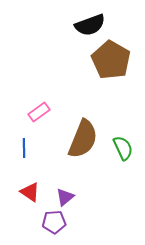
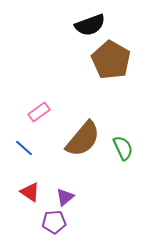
brown semicircle: rotated 18 degrees clockwise
blue line: rotated 48 degrees counterclockwise
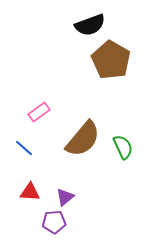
green semicircle: moved 1 px up
red triangle: rotated 30 degrees counterclockwise
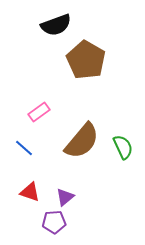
black semicircle: moved 34 px left
brown pentagon: moved 25 px left
brown semicircle: moved 1 px left, 2 px down
red triangle: rotated 15 degrees clockwise
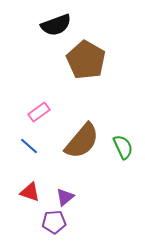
blue line: moved 5 px right, 2 px up
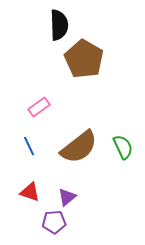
black semicircle: moved 3 px right; rotated 72 degrees counterclockwise
brown pentagon: moved 2 px left, 1 px up
pink rectangle: moved 5 px up
brown semicircle: moved 3 px left, 6 px down; rotated 12 degrees clockwise
blue line: rotated 24 degrees clockwise
purple triangle: moved 2 px right
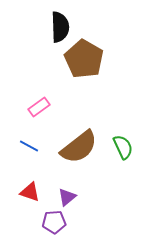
black semicircle: moved 1 px right, 2 px down
blue line: rotated 36 degrees counterclockwise
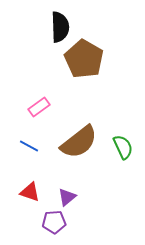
brown semicircle: moved 5 px up
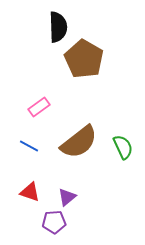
black semicircle: moved 2 px left
